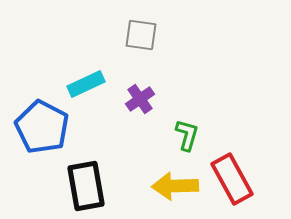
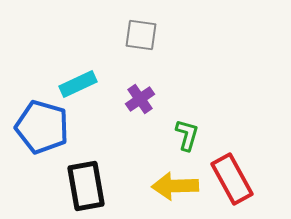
cyan rectangle: moved 8 px left
blue pentagon: rotated 12 degrees counterclockwise
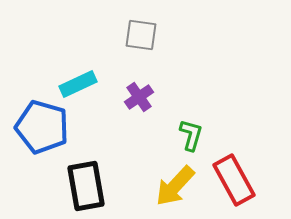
purple cross: moved 1 px left, 2 px up
green L-shape: moved 4 px right
red rectangle: moved 2 px right, 1 px down
yellow arrow: rotated 45 degrees counterclockwise
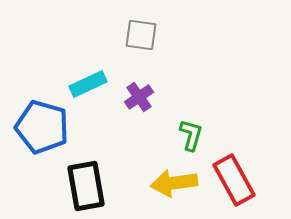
cyan rectangle: moved 10 px right
yellow arrow: moved 1 px left, 3 px up; rotated 39 degrees clockwise
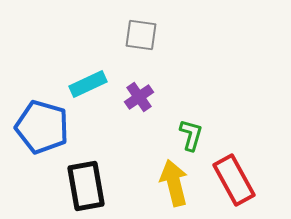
yellow arrow: rotated 84 degrees clockwise
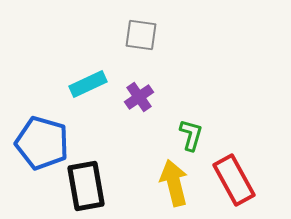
blue pentagon: moved 16 px down
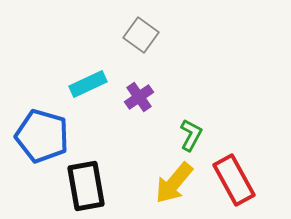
gray square: rotated 28 degrees clockwise
green L-shape: rotated 12 degrees clockwise
blue pentagon: moved 7 px up
yellow arrow: rotated 126 degrees counterclockwise
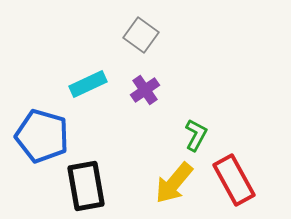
purple cross: moved 6 px right, 7 px up
green L-shape: moved 5 px right
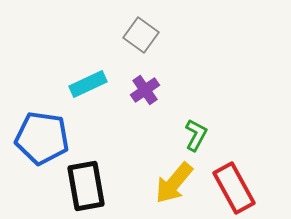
blue pentagon: moved 2 px down; rotated 8 degrees counterclockwise
red rectangle: moved 8 px down
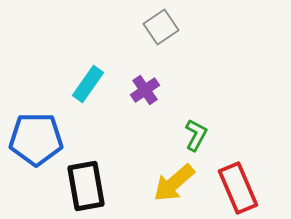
gray square: moved 20 px right, 8 px up; rotated 20 degrees clockwise
cyan rectangle: rotated 30 degrees counterclockwise
blue pentagon: moved 6 px left, 1 px down; rotated 8 degrees counterclockwise
yellow arrow: rotated 9 degrees clockwise
red rectangle: moved 4 px right; rotated 6 degrees clockwise
